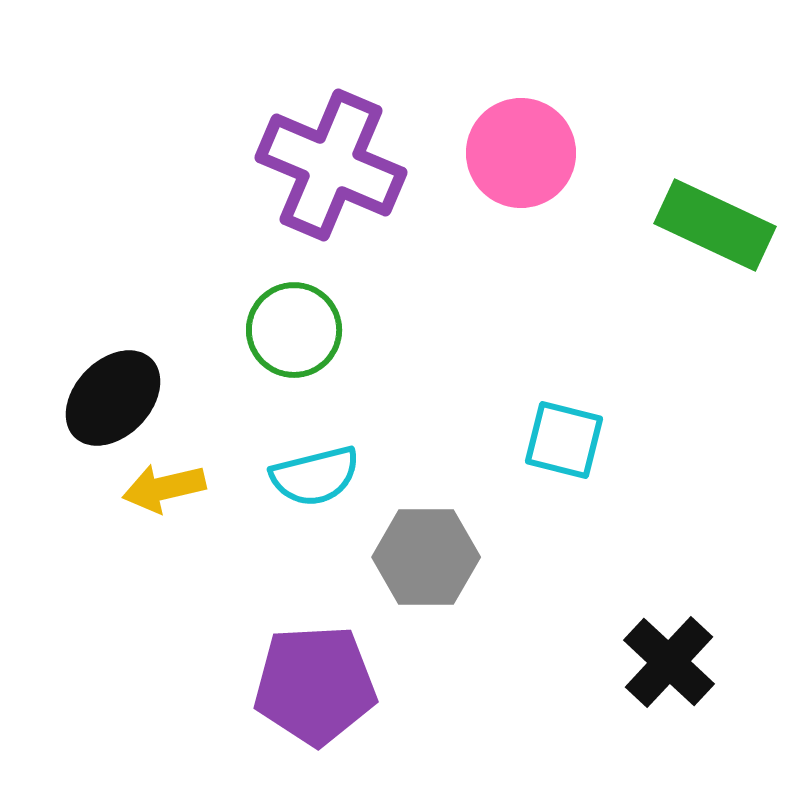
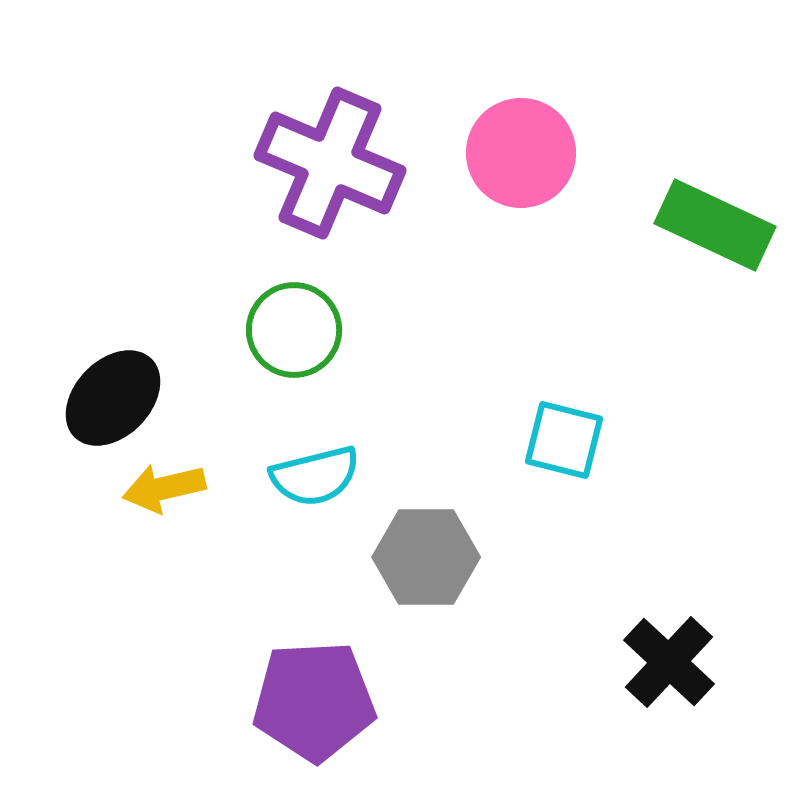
purple cross: moved 1 px left, 2 px up
purple pentagon: moved 1 px left, 16 px down
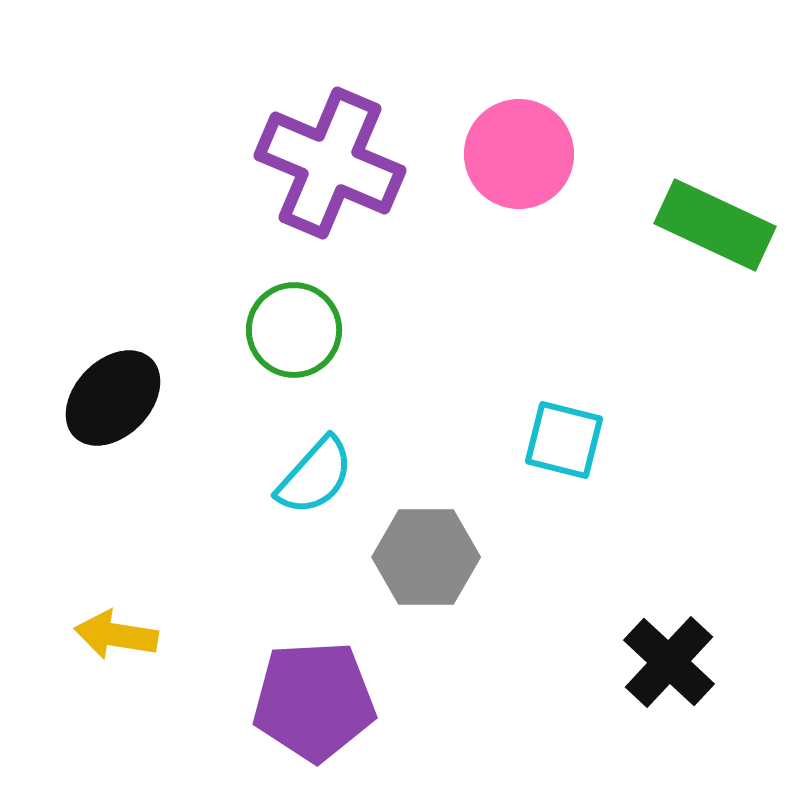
pink circle: moved 2 px left, 1 px down
cyan semicircle: rotated 34 degrees counterclockwise
yellow arrow: moved 48 px left, 147 px down; rotated 22 degrees clockwise
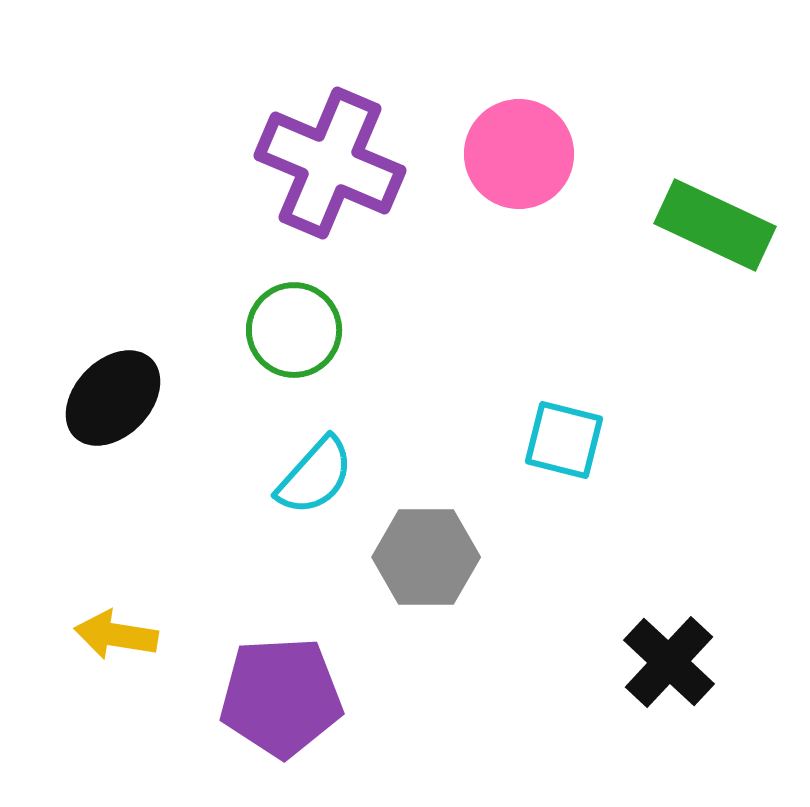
purple pentagon: moved 33 px left, 4 px up
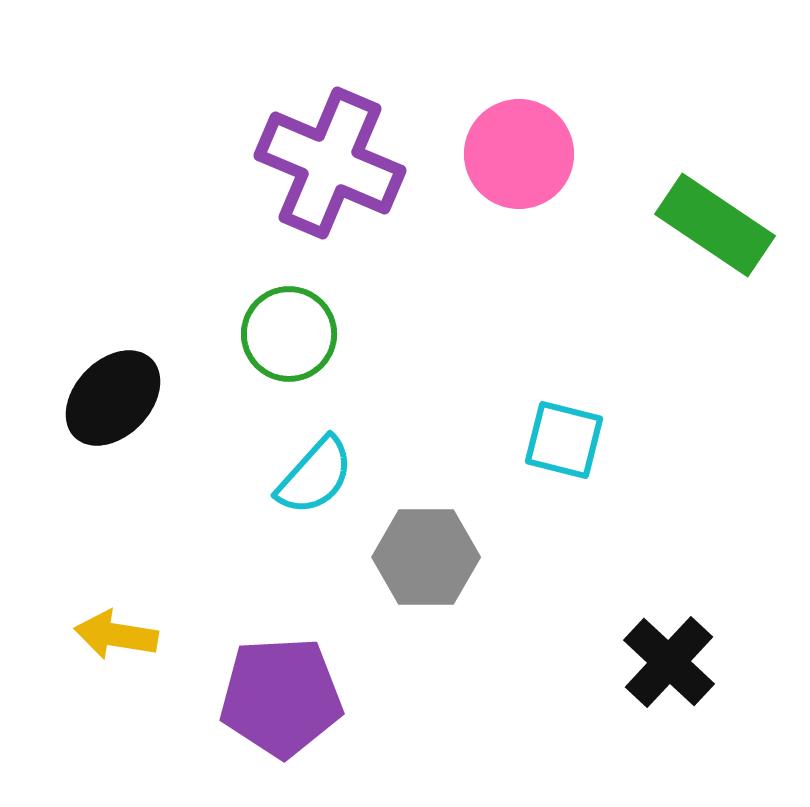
green rectangle: rotated 9 degrees clockwise
green circle: moved 5 px left, 4 px down
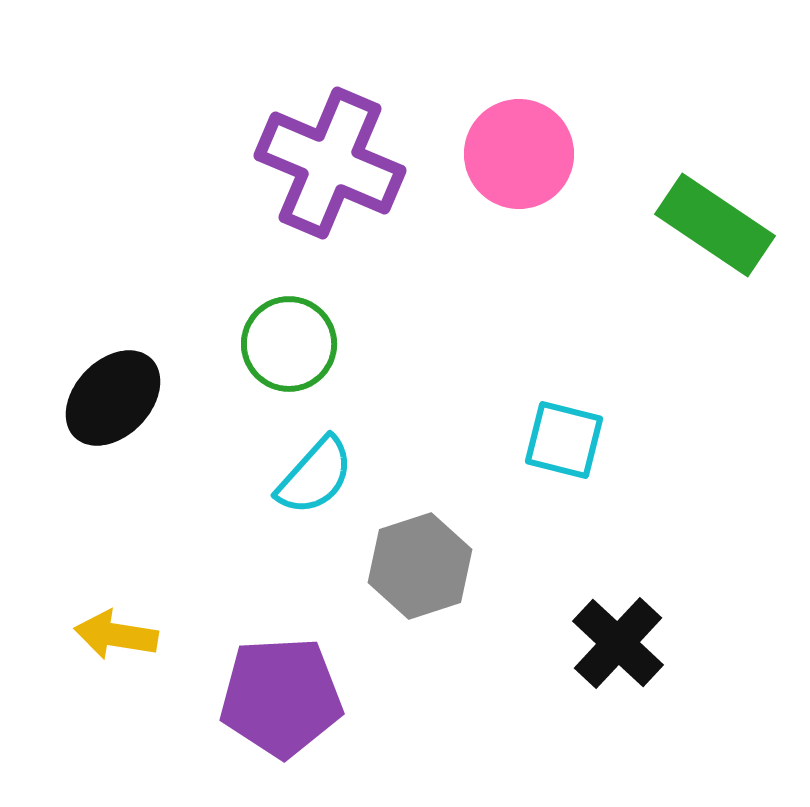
green circle: moved 10 px down
gray hexagon: moved 6 px left, 9 px down; rotated 18 degrees counterclockwise
black cross: moved 51 px left, 19 px up
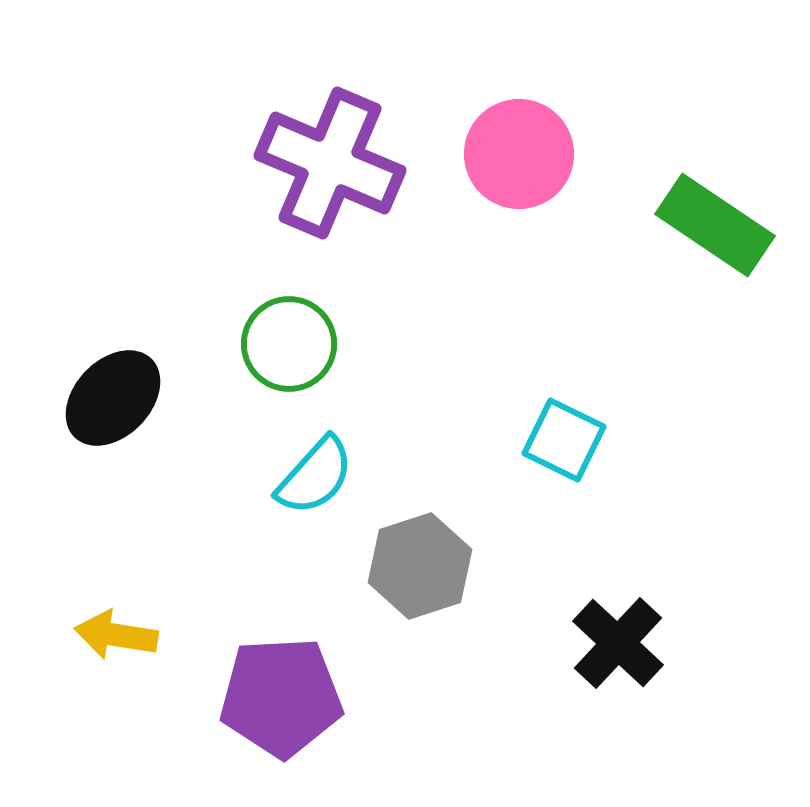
cyan square: rotated 12 degrees clockwise
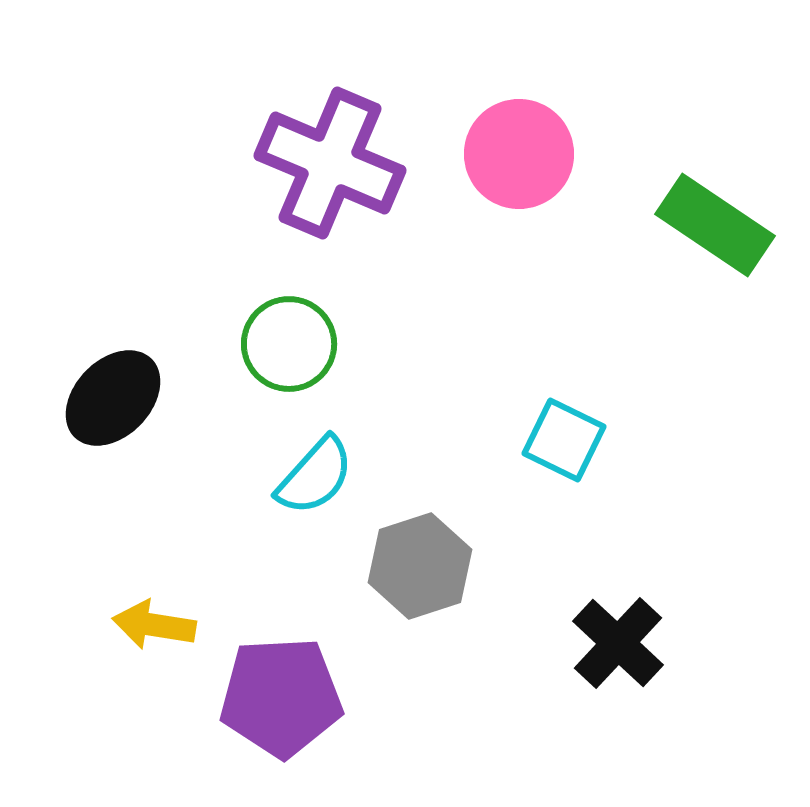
yellow arrow: moved 38 px right, 10 px up
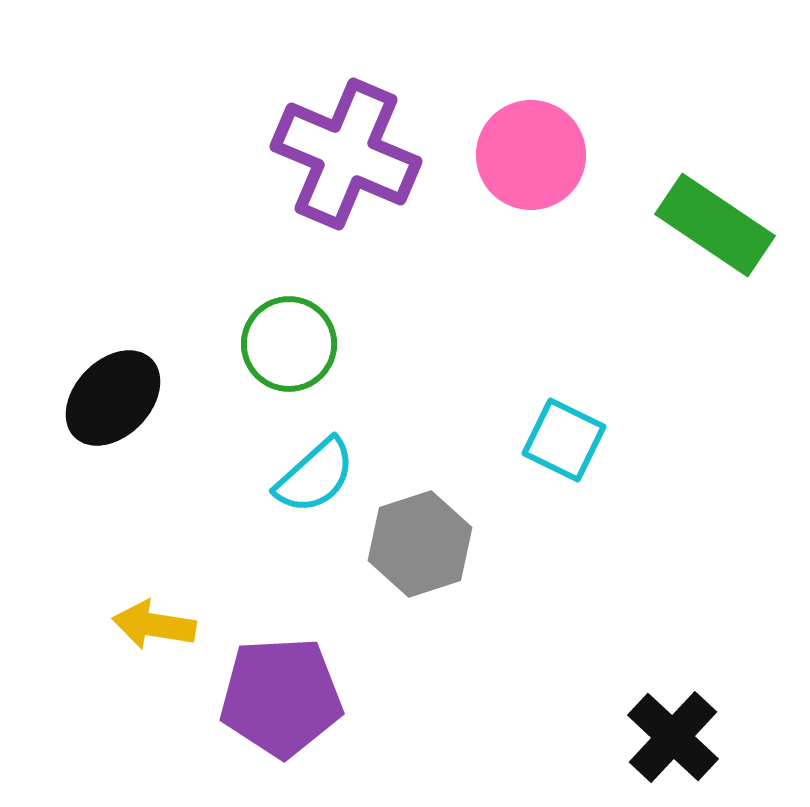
pink circle: moved 12 px right, 1 px down
purple cross: moved 16 px right, 9 px up
cyan semicircle: rotated 6 degrees clockwise
gray hexagon: moved 22 px up
black cross: moved 55 px right, 94 px down
